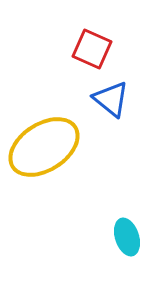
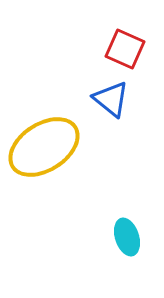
red square: moved 33 px right
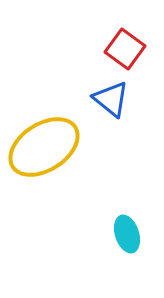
red square: rotated 12 degrees clockwise
cyan ellipse: moved 3 px up
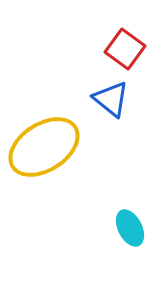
cyan ellipse: moved 3 px right, 6 px up; rotated 9 degrees counterclockwise
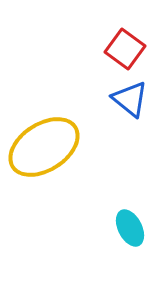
blue triangle: moved 19 px right
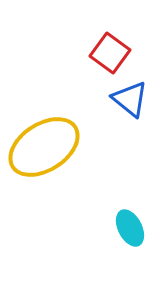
red square: moved 15 px left, 4 px down
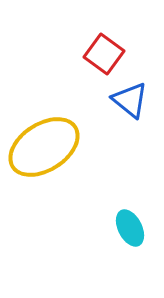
red square: moved 6 px left, 1 px down
blue triangle: moved 1 px down
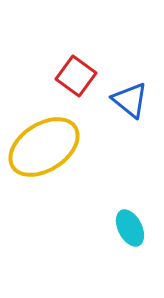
red square: moved 28 px left, 22 px down
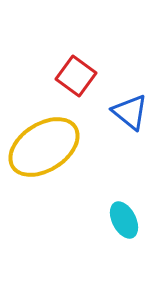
blue triangle: moved 12 px down
cyan ellipse: moved 6 px left, 8 px up
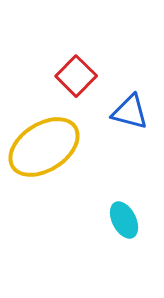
red square: rotated 9 degrees clockwise
blue triangle: rotated 24 degrees counterclockwise
